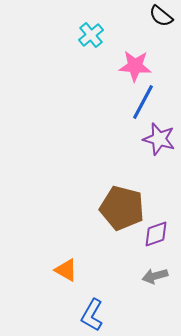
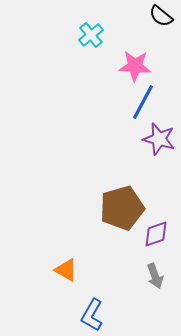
brown pentagon: rotated 30 degrees counterclockwise
gray arrow: rotated 95 degrees counterclockwise
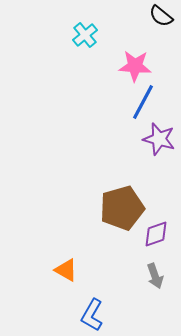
cyan cross: moved 6 px left
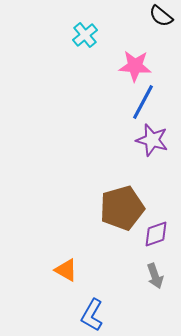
purple star: moved 7 px left, 1 px down
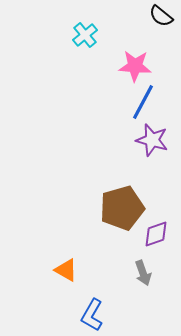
gray arrow: moved 12 px left, 3 px up
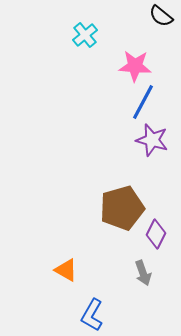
purple diamond: rotated 44 degrees counterclockwise
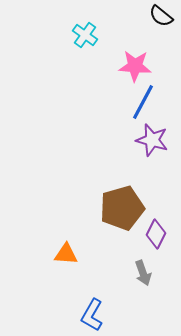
cyan cross: rotated 15 degrees counterclockwise
orange triangle: moved 16 px up; rotated 25 degrees counterclockwise
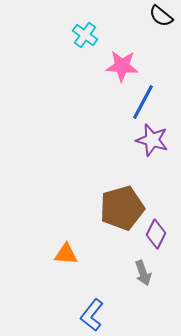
pink star: moved 13 px left
blue L-shape: rotated 8 degrees clockwise
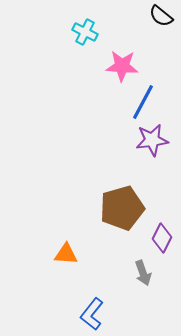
cyan cross: moved 3 px up; rotated 10 degrees counterclockwise
purple star: rotated 24 degrees counterclockwise
purple diamond: moved 6 px right, 4 px down
blue L-shape: moved 1 px up
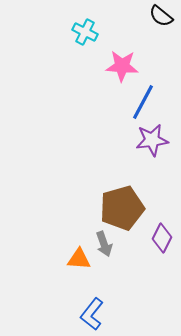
orange triangle: moved 13 px right, 5 px down
gray arrow: moved 39 px left, 29 px up
